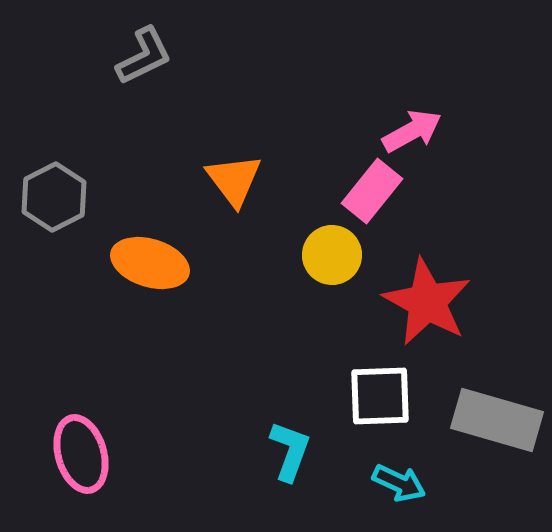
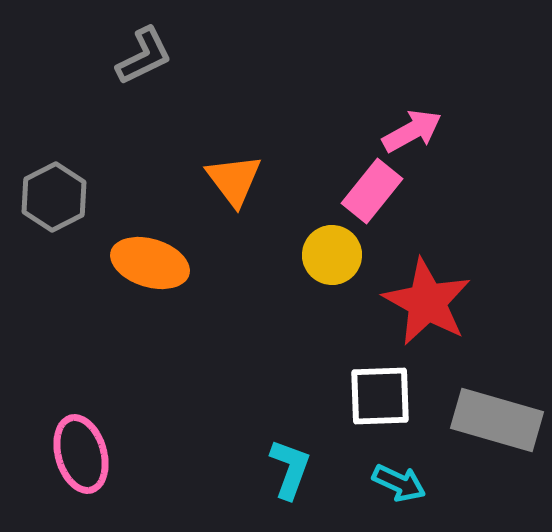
cyan L-shape: moved 18 px down
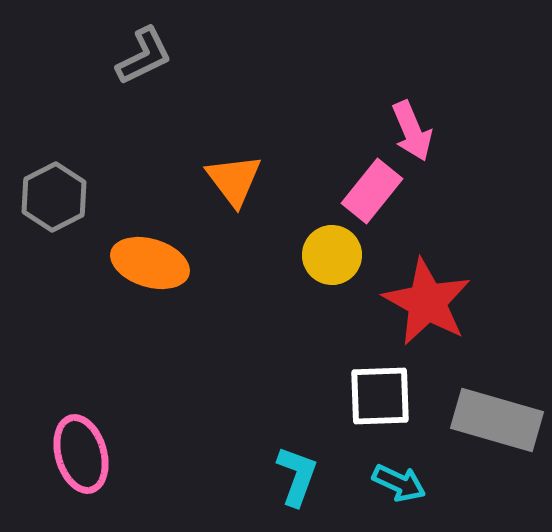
pink arrow: rotated 96 degrees clockwise
cyan L-shape: moved 7 px right, 7 px down
